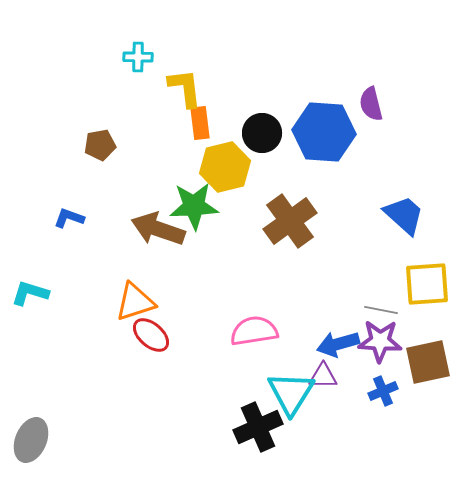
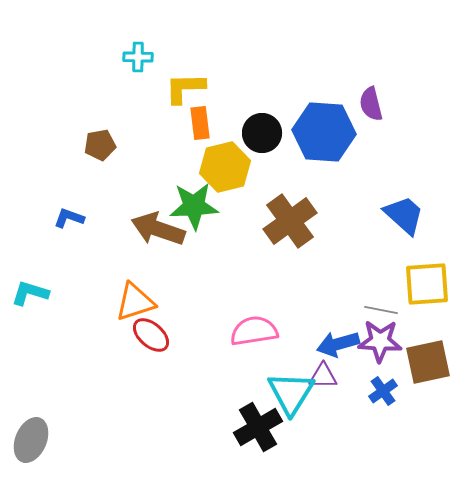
yellow L-shape: rotated 84 degrees counterclockwise
blue cross: rotated 12 degrees counterclockwise
black cross: rotated 6 degrees counterclockwise
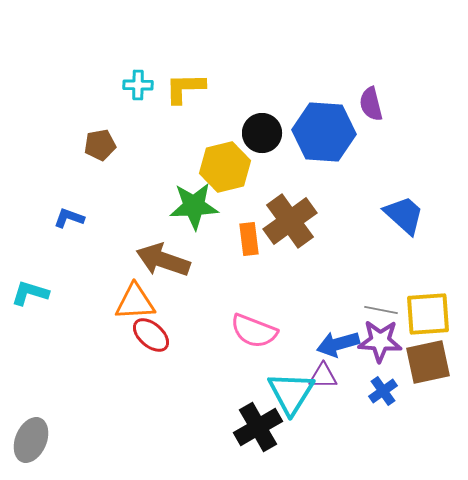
cyan cross: moved 28 px down
orange rectangle: moved 49 px right, 116 px down
brown arrow: moved 5 px right, 31 px down
yellow square: moved 1 px right, 30 px down
orange triangle: rotated 15 degrees clockwise
pink semicircle: rotated 150 degrees counterclockwise
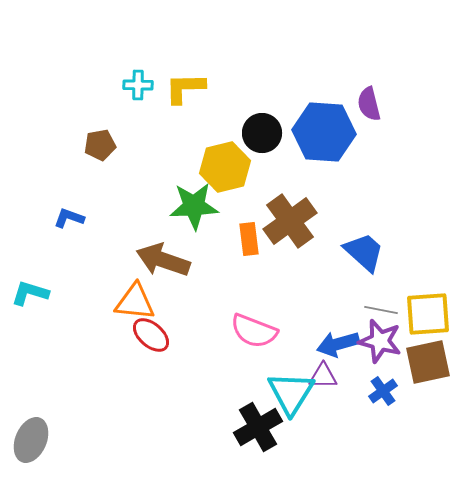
purple semicircle: moved 2 px left
blue trapezoid: moved 40 px left, 37 px down
orange triangle: rotated 9 degrees clockwise
purple star: rotated 12 degrees clockwise
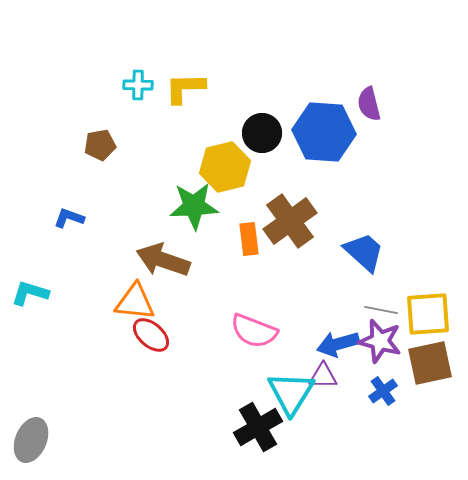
brown square: moved 2 px right, 1 px down
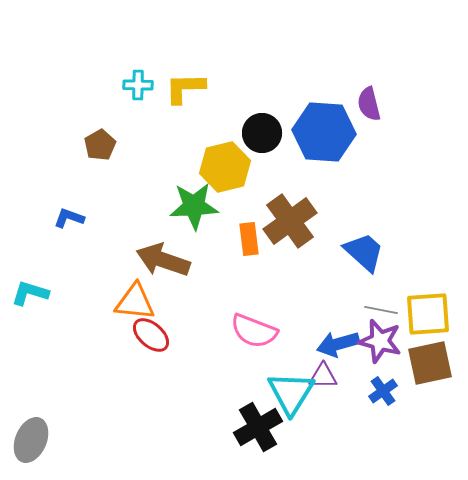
brown pentagon: rotated 20 degrees counterclockwise
